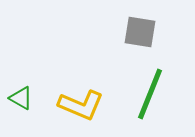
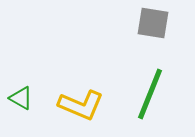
gray square: moved 13 px right, 9 px up
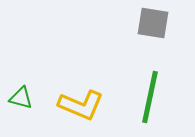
green line: moved 3 px down; rotated 10 degrees counterclockwise
green triangle: rotated 15 degrees counterclockwise
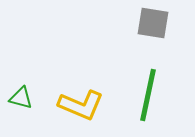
green line: moved 2 px left, 2 px up
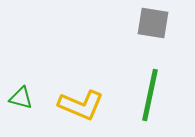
green line: moved 2 px right
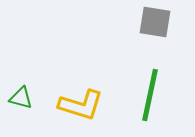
gray square: moved 2 px right, 1 px up
yellow L-shape: rotated 6 degrees counterclockwise
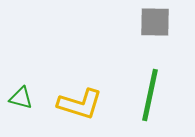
gray square: rotated 8 degrees counterclockwise
yellow L-shape: moved 1 px left, 1 px up
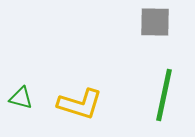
green line: moved 14 px right
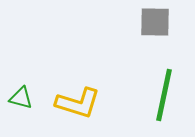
yellow L-shape: moved 2 px left, 1 px up
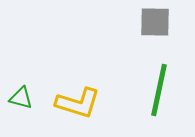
green line: moved 5 px left, 5 px up
